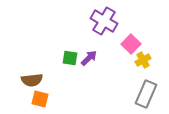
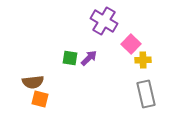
yellow cross: rotated 28 degrees clockwise
brown semicircle: moved 1 px right, 2 px down
gray rectangle: rotated 36 degrees counterclockwise
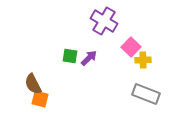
pink square: moved 3 px down
green square: moved 2 px up
brown semicircle: moved 2 px down; rotated 70 degrees clockwise
gray rectangle: rotated 56 degrees counterclockwise
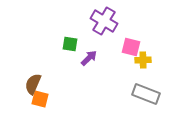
pink square: rotated 30 degrees counterclockwise
green square: moved 12 px up
brown semicircle: rotated 50 degrees clockwise
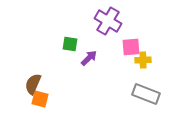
purple cross: moved 4 px right
pink square: rotated 18 degrees counterclockwise
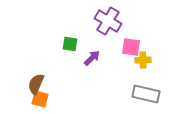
pink square: rotated 12 degrees clockwise
purple arrow: moved 3 px right
brown semicircle: moved 3 px right
gray rectangle: rotated 8 degrees counterclockwise
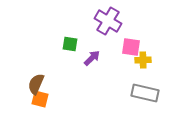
gray rectangle: moved 1 px left, 1 px up
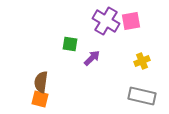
purple cross: moved 2 px left
pink square: moved 26 px up; rotated 18 degrees counterclockwise
yellow cross: moved 1 px left, 1 px down; rotated 21 degrees counterclockwise
brown semicircle: moved 5 px right, 2 px up; rotated 15 degrees counterclockwise
gray rectangle: moved 3 px left, 3 px down
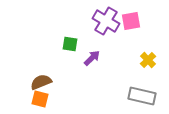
yellow cross: moved 6 px right, 1 px up; rotated 21 degrees counterclockwise
brown semicircle: rotated 60 degrees clockwise
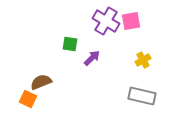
yellow cross: moved 5 px left; rotated 14 degrees clockwise
orange square: moved 12 px left; rotated 12 degrees clockwise
